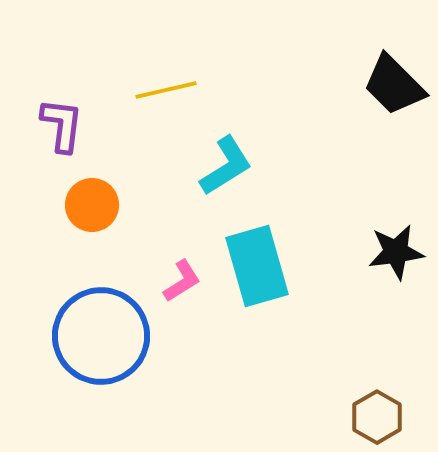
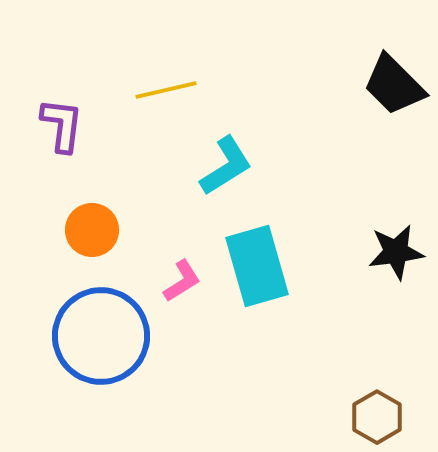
orange circle: moved 25 px down
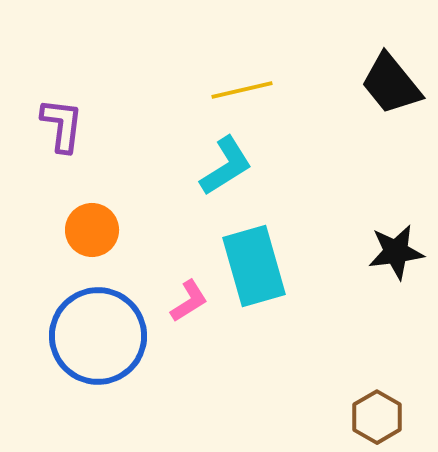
black trapezoid: moved 3 px left, 1 px up; rotated 6 degrees clockwise
yellow line: moved 76 px right
cyan rectangle: moved 3 px left
pink L-shape: moved 7 px right, 20 px down
blue circle: moved 3 px left
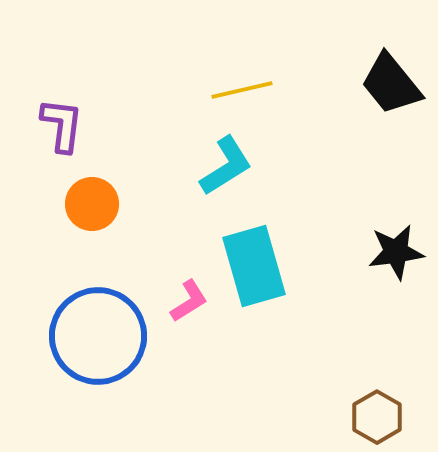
orange circle: moved 26 px up
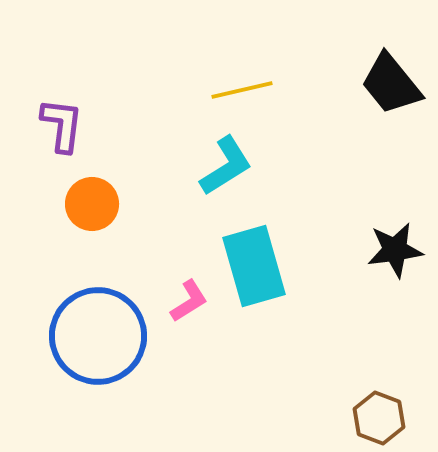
black star: moved 1 px left, 2 px up
brown hexagon: moved 2 px right, 1 px down; rotated 9 degrees counterclockwise
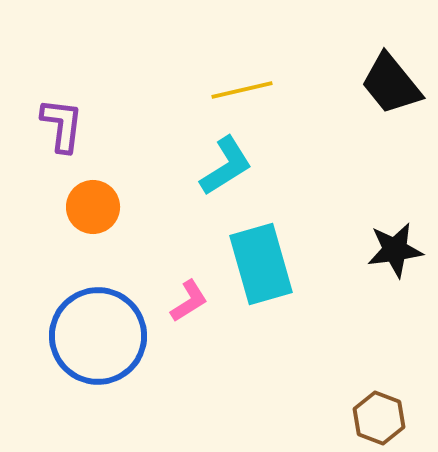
orange circle: moved 1 px right, 3 px down
cyan rectangle: moved 7 px right, 2 px up
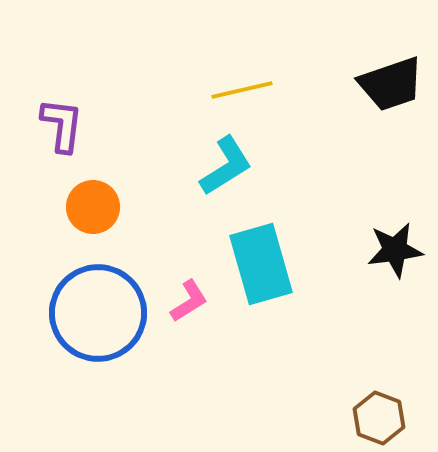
black trapezoid: rotated 70 degrees counterclockwise
blue circle: moved 23 px up
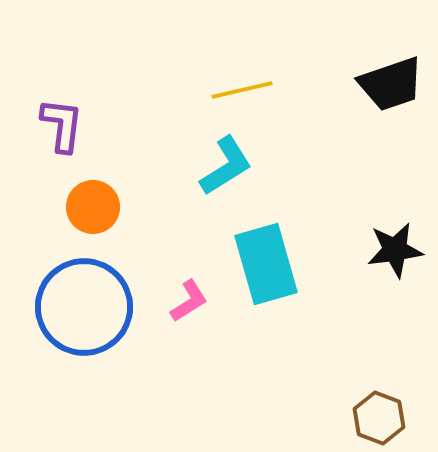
cyan rectangle: moved 5 px right
blue circle: moved 14 px left, 6 px up
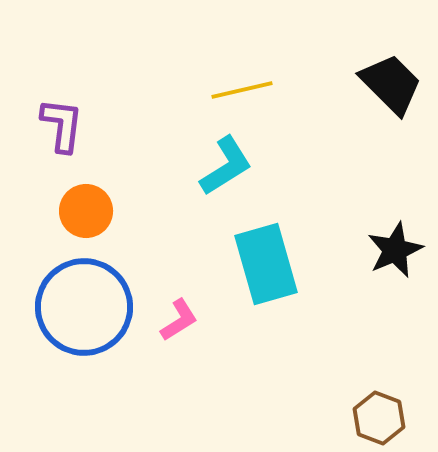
black trapezoid: rotated 116 degrees counterclockwise
orange circle: moved 7 px left, 4 px down
black star: rotated 16 degrees counterclockwise
pink L-shape: moved 10 px left, 19 px down
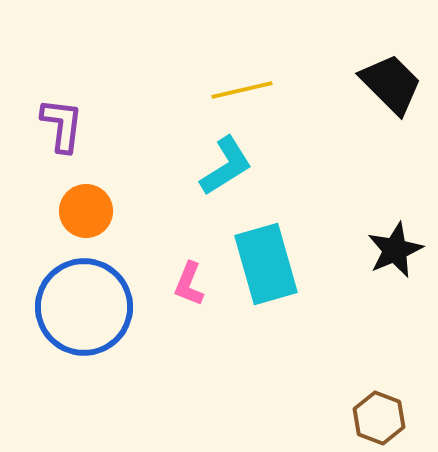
pink L-shape: moved 10 px right, 36 px up; rotated 144 degrees clockwise
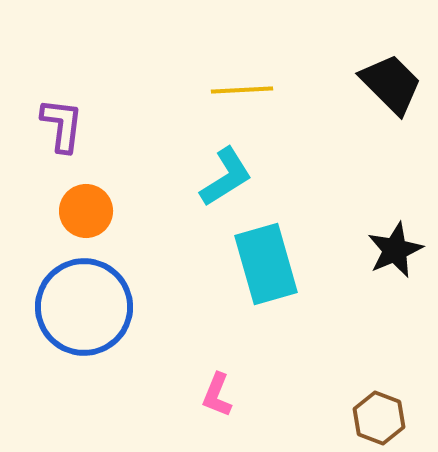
yellow line: rotated 10 degrees clockwise
cyan L-shape: moved 11 px down
pink L-shape: moved 28 px right, 111 px down
